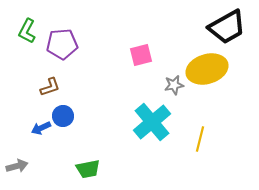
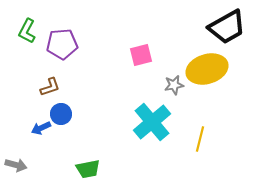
blue circle: moved 2 px left, 2 px up
gray arrow: moved 1 px left, 1 px up; rotated 30 degrees clockwise
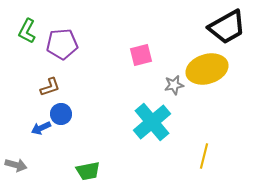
yellow line: moved 4 px right, 17 px down
green trapezoid: moved 2 px down
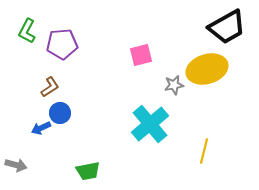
brown L-shape: rotated 15 degrees counterclockwise
blue circle: moved 1 px left, 1 px up
cyan cross: moved 2 px left, 2 px down
yellow line: moved 5 px up
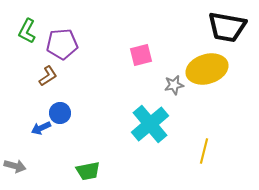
black trapezoid: rotated 39 degrees clockwise
brown L-shape: moved 2 px left, 11 px up
gray arrow: moved 1 px left, 1 px down
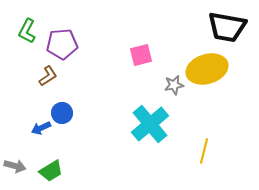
blue circle: moved 2 px right
green trapezoid: moved 37 px left; rotated 20 degrees counterclockwise
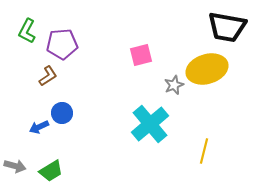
gray star: rotated 12 degrees counterclockwise
blue arrow: moved 2 px left, 1 px up
